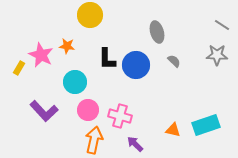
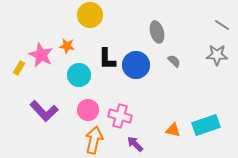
cyan circle: moved 4 px right, 7 px up
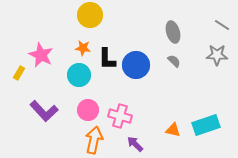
gray ellipse: moved 16 px right
orange star: moved 16 px right, 2 px down
yellow rectangle: moved 5 px down
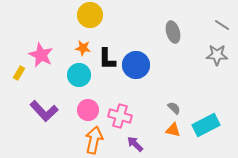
gray semicircle: moved 47 px down
cyan rectangle: rotated 8 degrees counterclockwise
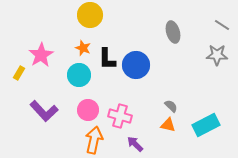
orange star: rotated 14 degrees clockwise
pink star: rotated 15 degrees clockwise
gray semicircle: moved 3 px left, 2 px up
orange triangle: moved 5 px left, 5 px up
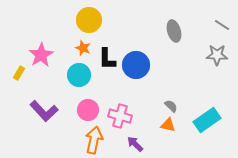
yellow circle: moved 1 px left, 5 px down
gray ellipse: moved 1 px right, 1 px up
cyan rectangle: moved 1 px right, 5 px up; rotated 8 degrees counterclockwise
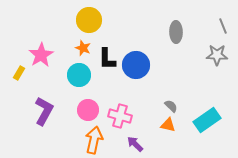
gray line: moved 1 px right, 1 px down; rotated 35 degrees clockwise
gray ellipse: moved 2 px right, 1 px down; rotated 15 degrees clockwise
purple L-shape: rotated 108 degrees counterclockwise
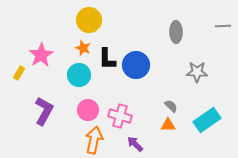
gray line: rotated 70 degrees counterclockwise
gray star: moved 20 px left, 17 px down
orange triangle: rotated 14 degrees counterclockwise
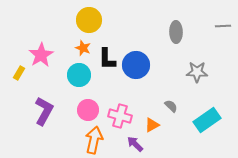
orange triangle: moved 16 px left; rotated 28 degrees counterclockwise
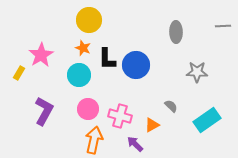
pink circle: moved 1 px up
